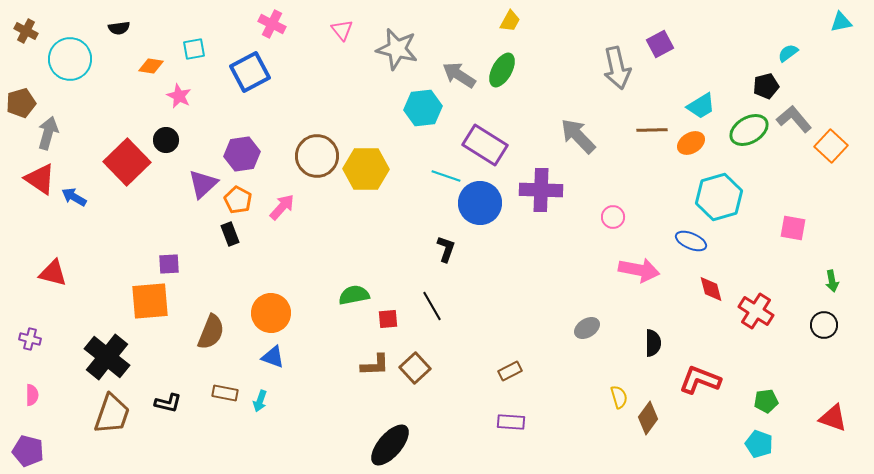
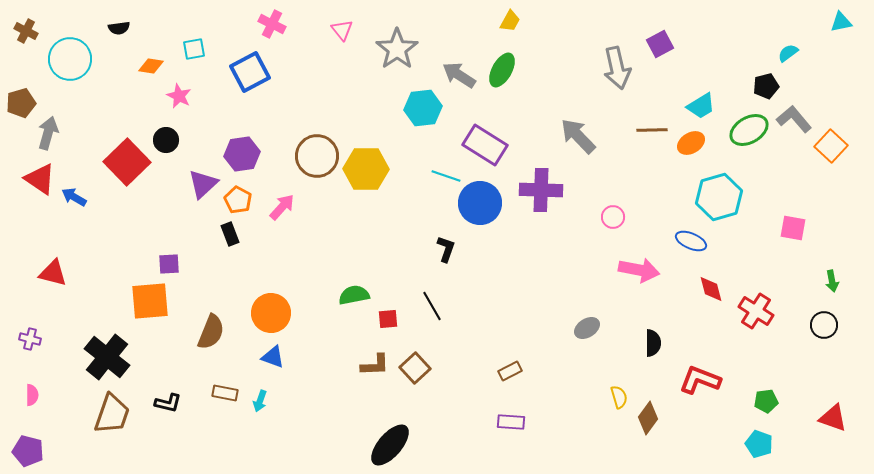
gray star at (397, 49): rotated 24 degrees clockwise
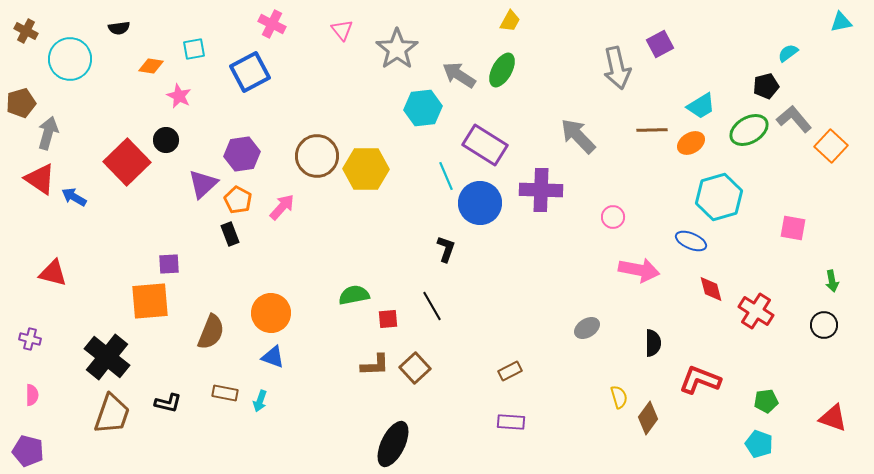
cyan line at (446, 176): rotated 48 degrees clockwise
black ellipse at (390, 445): moved 3 px right, 1 px up; rotated 15 degrees counterclockwise
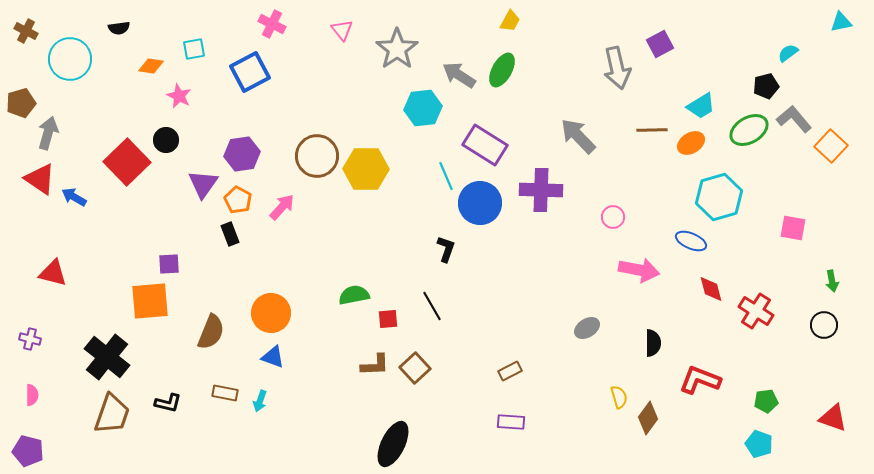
purple triangle at (203, 184): rotated 12 degrees counterclockwise
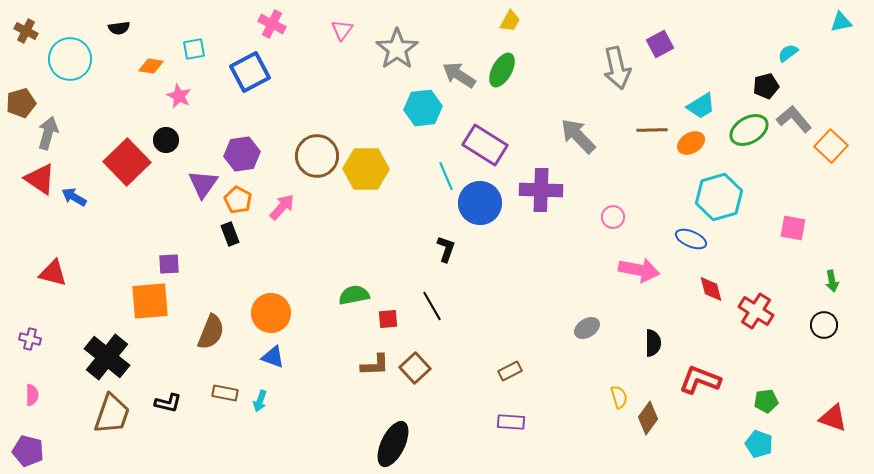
pink triangle at (342, 30): rotated 15 degrees clockwise
blue ellipse at (691, 241): moved 2 px up
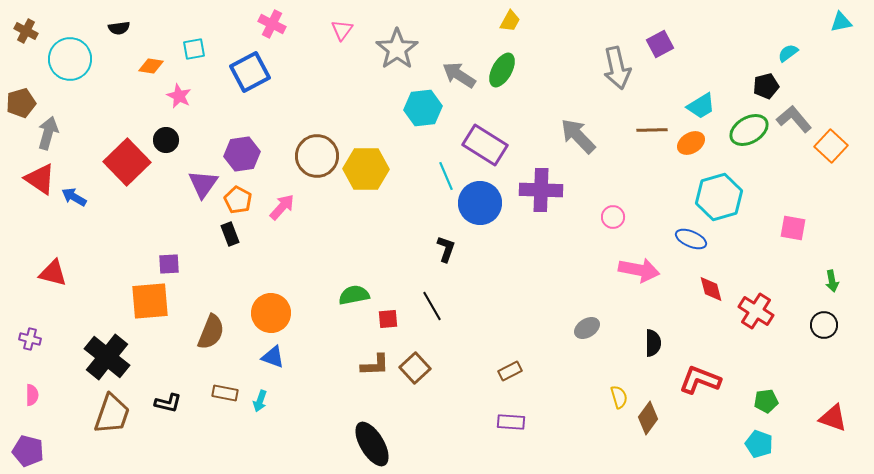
black ellipse at (393, 444): moved 21 px left; rotated 57 degrees counterclockwise
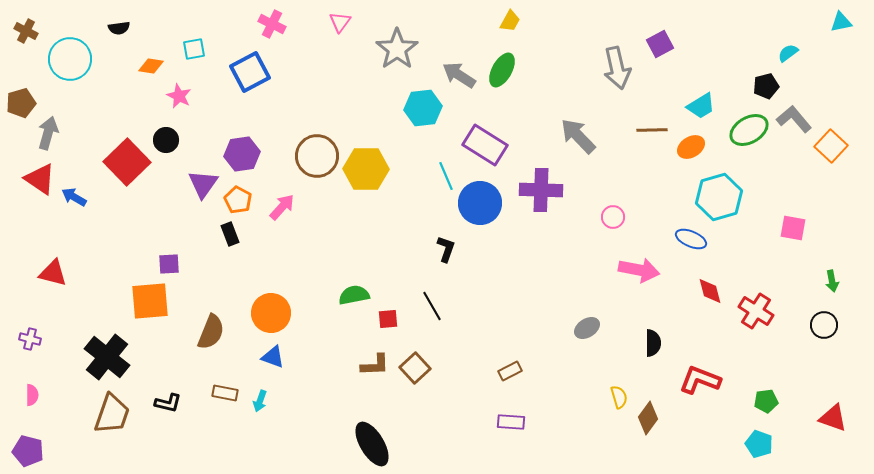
pink triangle at (342, 30): moved 2 px left, 8 px up
orange ellipse at (691, 143): moved 4 px down
red diamond at (711, 289): moved 1 px left, 2 px down
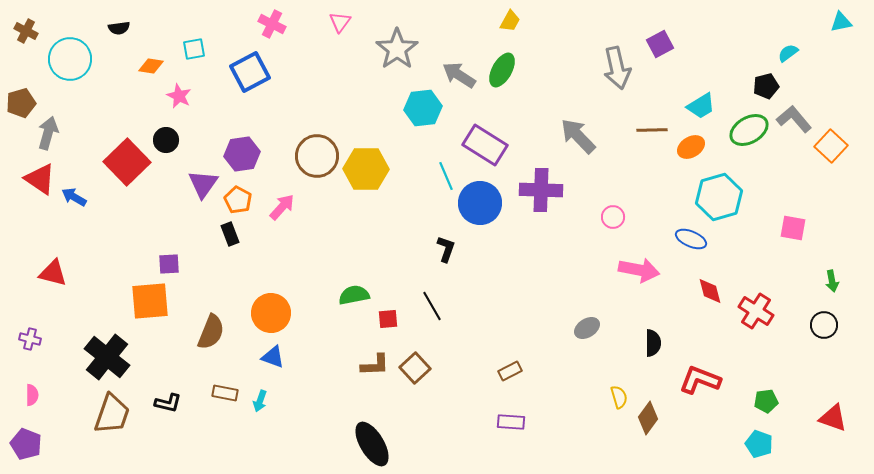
purple pentagon at (28, 451): moved 2 px left, 7 px up; rotated 8 degrees clockwise
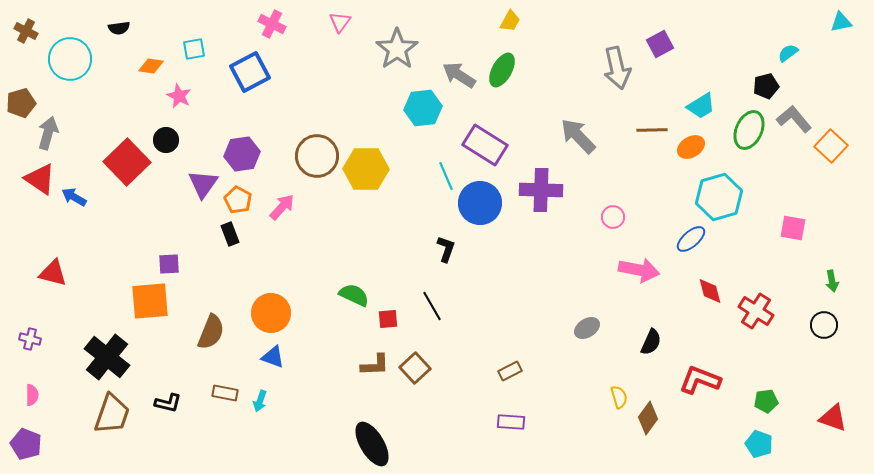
green ellipse at (749, 130): rotated 36 degrees counterclockwise
blue ellipse at (691, 239): rotated 64 degrees counterclockwise
green semicircle at (354, 295): rotated 36 degrees clockwise
black semicircle at (653, 343): moved 2 px left, 1 px up; rotated 24 degrees clockwise
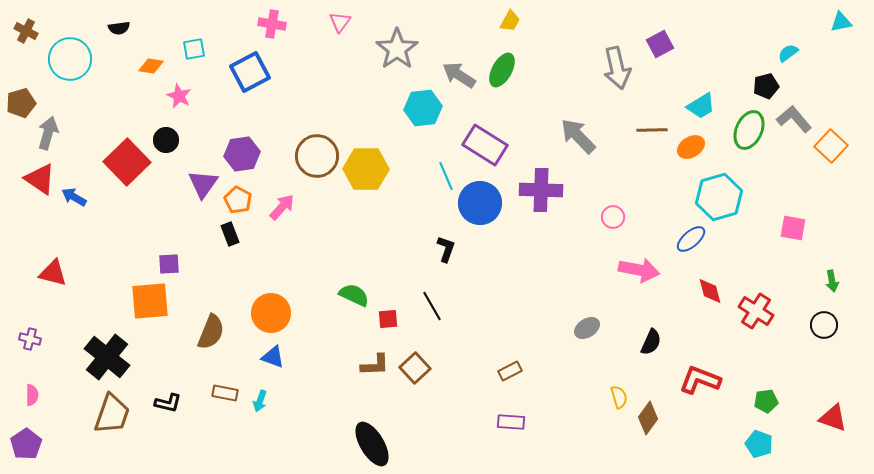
pink cross at (272, 24): rotated 16 degrees counterclockwise
purple pentagon at (26, 444): rotated 16 degrees clockwise
